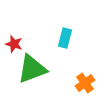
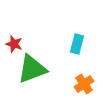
cyan rectangle: moved 12 px right, 6 px down
orange cross: moved 1 px left, 1 px down
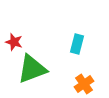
red star: moved 2 px up
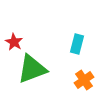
red star: rotated 12 degrees clockwise
orange cross: moved 4 px up
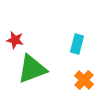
red star: moved 1 px right, 2 px up; rotated 18 degrees counterclockwise
orange cross: rotated 12 degrees counterclockwise
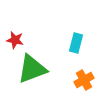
cyan rectangle: moved 1 px left, 1 px up
orange cross: rotated 18 degrees clockwise
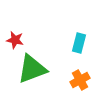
cyan rectangle: moved 3 px right
orange cross: moved 4 px left
